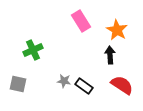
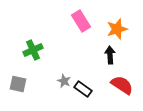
orange star: moved 1 px up; rotated 25 degrees clockwise
gray star: rotated 16 degrees clockwise
black rectangle: moved 1 px left, 3 px down
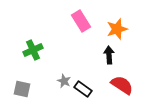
black arrow: moved 1 px left
gray square: moved 4 px right, 5 px down
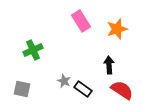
black arrow: moved 10 px down
red semicircle: moved 5 px down
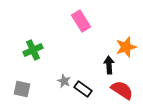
orange star: moved 9 px right, 18 px down
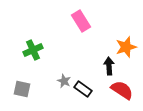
black arrow: moved 1 px down
